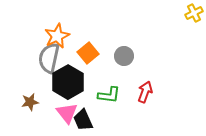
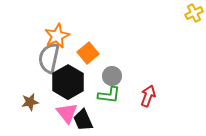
gray circle: moved 12 px left, 20 px down
red arrow: moved 3 px right, 4 px down
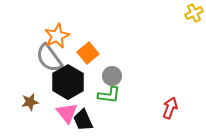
gray semicircle: rotated 48 degrees counterclockwise
red arrow: moved 22 px right, 12 px down
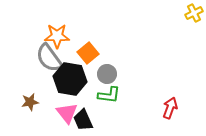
orange star: rotated 25 degrees clockwise
gray circle: moved 5 px left, 2 px up
black hexagon: moved 2 px right, 3 px up; rotated 20 degrees counterclockwise
